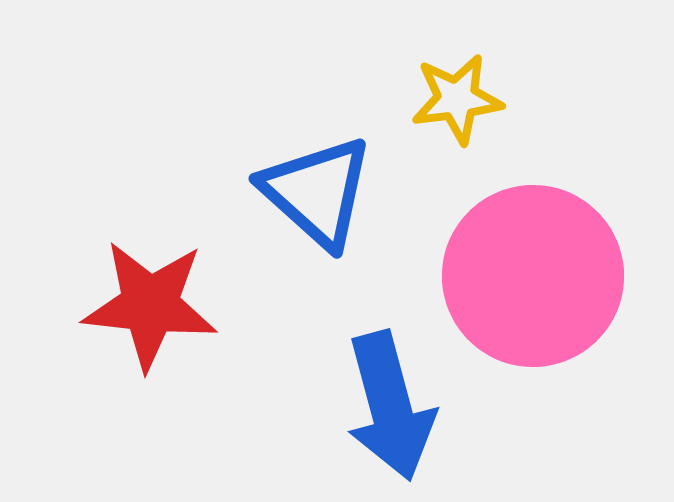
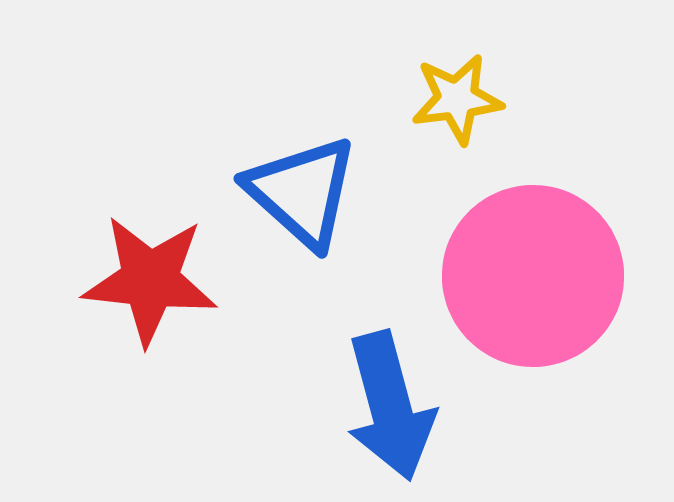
blue triangle: moved 15 px left
red star: moved 25 px up
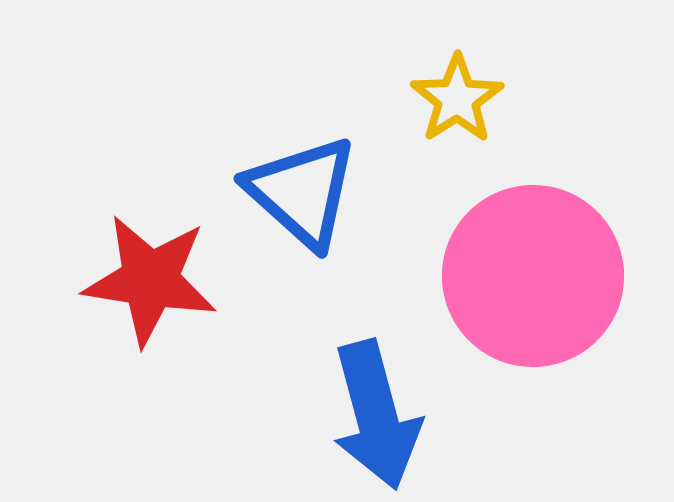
yellow star: rotated 26 degrees counterclockwise
red star: rotated 3 degrees clockwise
blue arrow: moved 14 px left, 9 px down
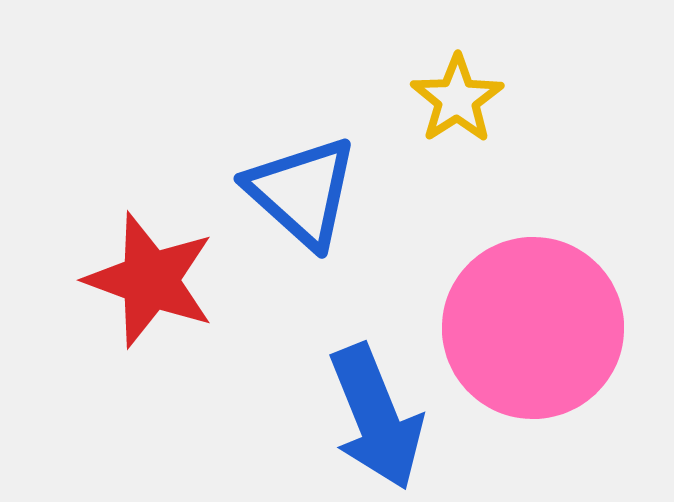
pink circle: moved 52 px down
red star: rotated 11 degrees clockwise
blue arrow: moved 2 px down; rotated 7 degrees counterclockwise
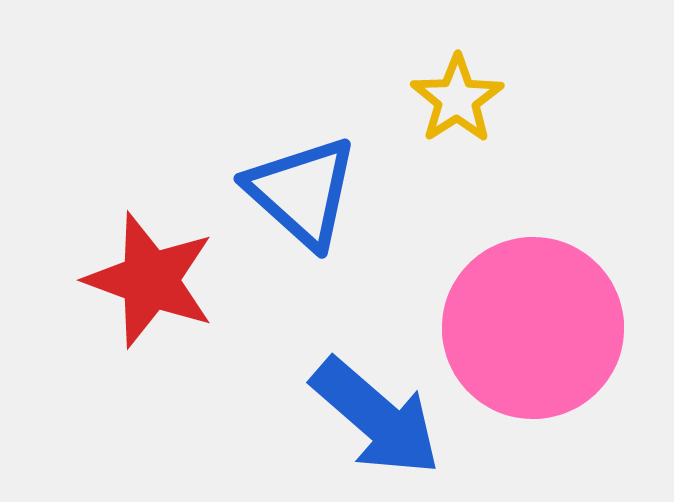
blue arrow: rotated 27 degrees counterclockwise
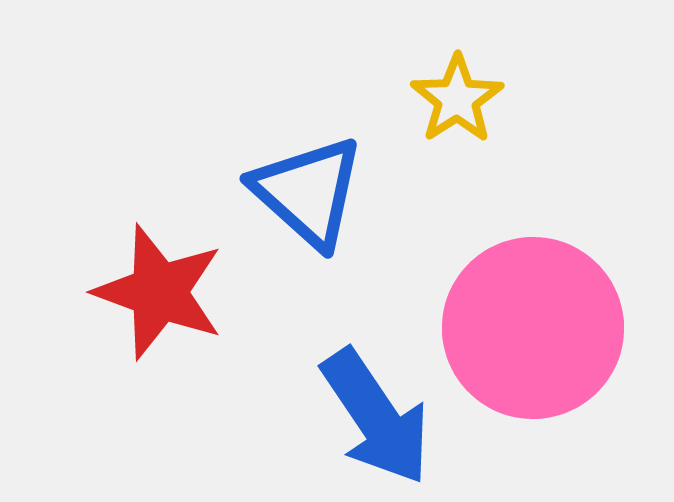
blue triangle: moved 6 px right
red star: moved 9 px right, 12 px down
blue arrow: rotated 15 degrees clockwise
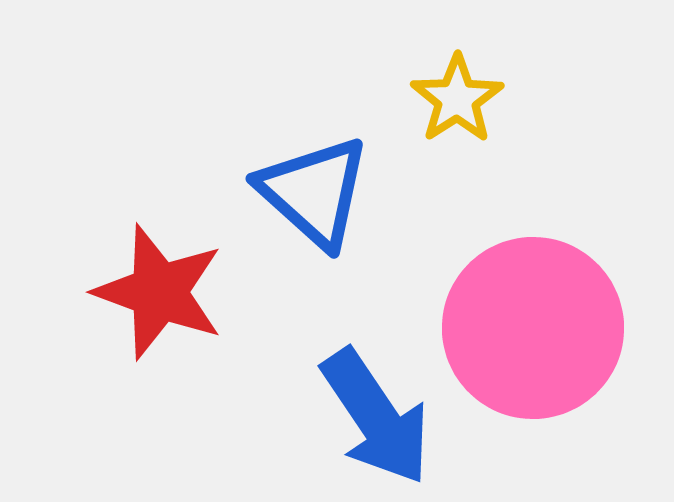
blue triangle: moved 6 px right
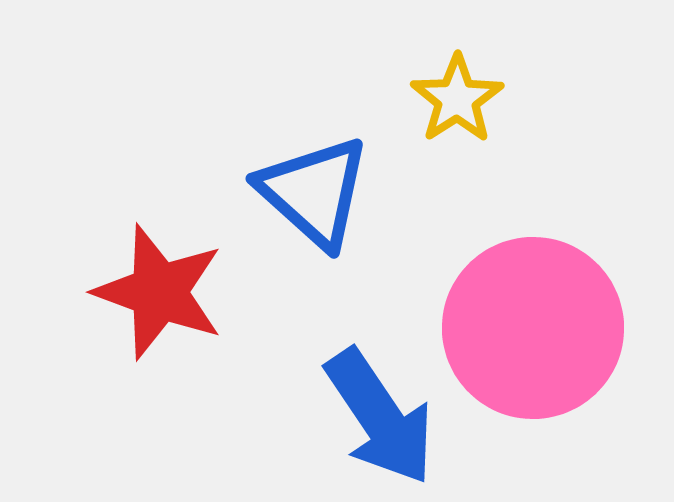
blue arrow: moved 4 px right
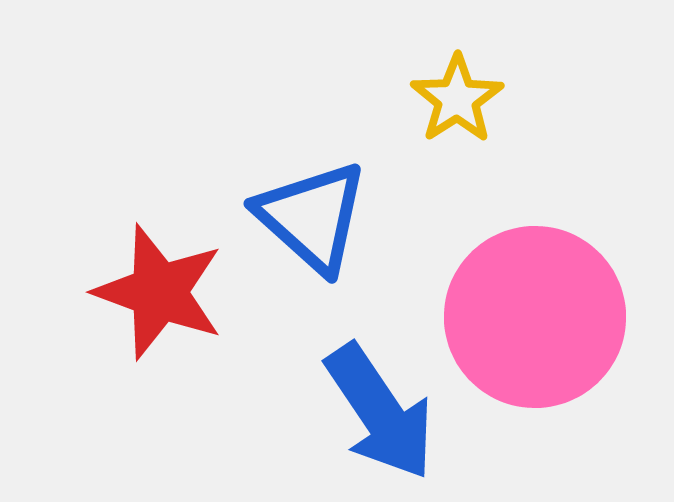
blue triangle: moved 2 px left, 25 px down
pink circle: moved 2 px right, 11 px up
blue arrow: moved 5 px up
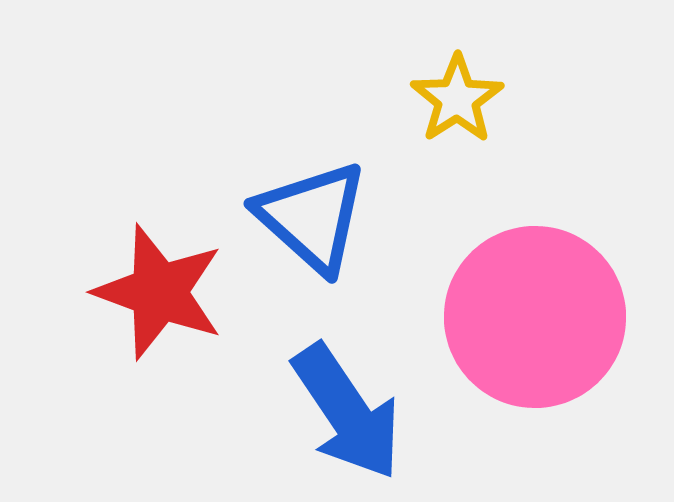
blue arrow: moved 33 px left
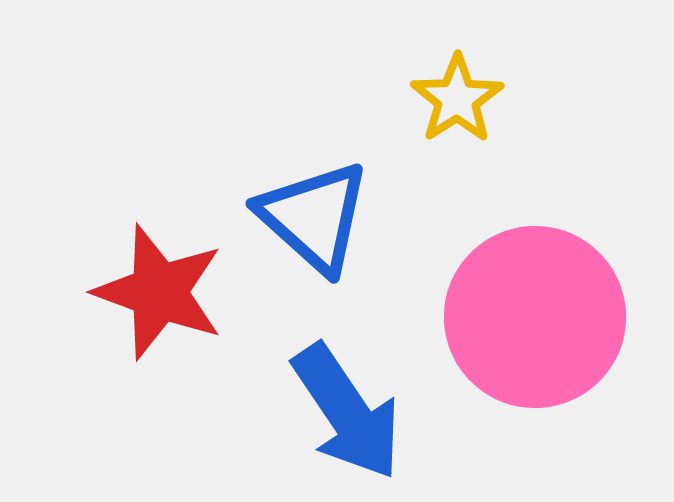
blue triangle: moved 2 px right
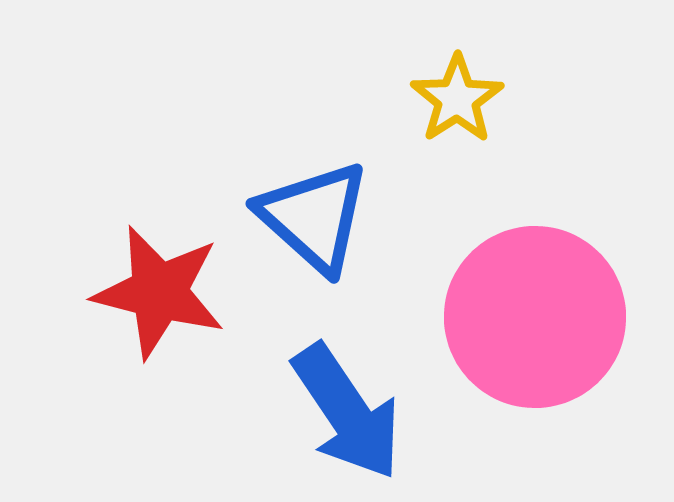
red star: rotated 6 degrees counterclockwise
